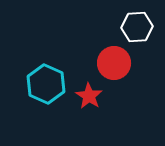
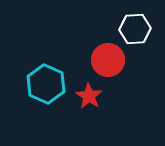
white hexagon: moved 2 px left, 2 px down
red circle: moved 6 px left, 3 px up
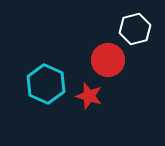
white hexagon: rotated 12 degrees counterclockwise
red star: rotated 16 degrees counterclockwise
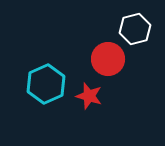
red circle: moved 1 px up
cyan hexagon: rotated 12 degrees clockwise
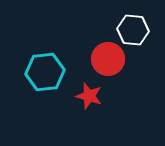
white hexagon: moved 2 px left, 1 px down; rotated 20 degrees clockwise
cyan hexagon: moved 1 px left, 12 px up; rotated 18 degrees clockwise
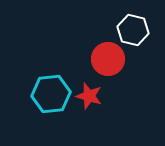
white hexagon: rotated 8 degrees clockwise
cyan hexagon: moved 6 px right, 22 px down
